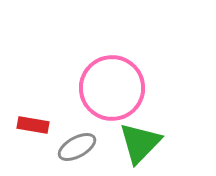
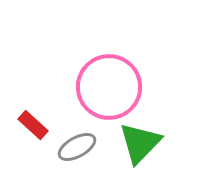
pink circle: moved 3 px left, 1 px up
red rectangle: rotated 32 degrees clockwise
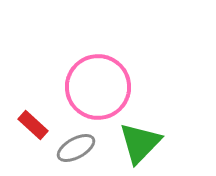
pink circle: moved 11 px left
gray ellipse: moved 1 px left, 1 px down
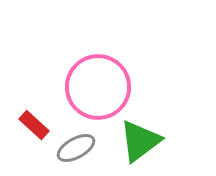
red rectangle: moved 1 px right
green triangle: moved 2 px up; rotated 9 degrees clockwise
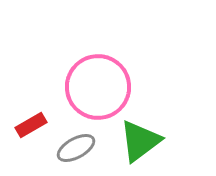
red rectangle: moved 3 px left; rotated 72 degrees counterclockwise
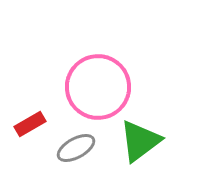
red rectangle: moved 1 px left, 1 px up
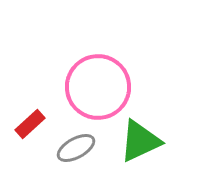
red rectangle: rotated 12 degrees counterclockwise
green triangle: rotated 12 degrees clockwise
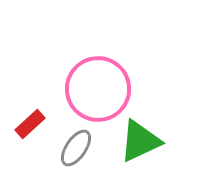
pink circle: moved 2 px down
gray ellipse: rotated 27 degrees counterclockwise
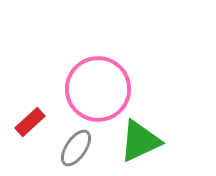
red rectangle: moved 2 px up
